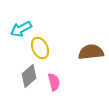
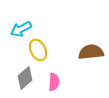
yellow ellipse: moved 2 px left, 2 px down
gray diamond: moved 4 px left, 2 px down
pink semicircle: rotated 18 degrees clockwise
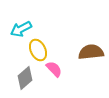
pink semicircle: moved 13 px up; rotated 48 degrees counterclockwise
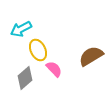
brown semicircle: moved 4 px down; rotated 25 degrees counterclockwise
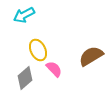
cyan arrow: moved 3 px right, 14 px up
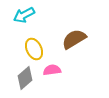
yellow ellipse: moved 4 px left, 1 px up
brown semicircle: moved 17 px left, 17 px up
pink semicircle: moved 2 px left, 1 px down; rotated 54 degrees counterclockwise
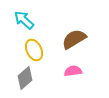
cyan arrow: moved 5 px down; rotated 70 degrees clockwise
yellow ellipse: moved 1 px down
pink semicircle: moved 21 px right, 1 px down
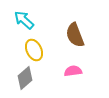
brown semicircle: moved 1 px right, 4 px up; rotated 80 degrees counterclockwise
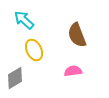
brown semicircle: moved 2 px right
gray diamond: moved 10 px left; rotated 10 degrees clockwise
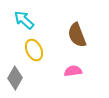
gray diamond: rotated 30 degrees counterclockwise
